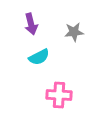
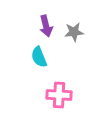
purple arrow: moved 15 px right, 2 px down
cyan semicircle: rotated 95 degrees clockwise
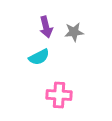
purple arrow: moved 1 px down
cyan semicircle: rotated 95 degrees counterclockwise
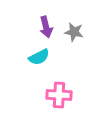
gray star: rotated 18 degrees clockwise
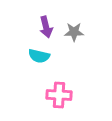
gray star: rotated 12 degrees counterclockwise
cyan semicircle: moved 1 px up; rotated 40 degrees clockwise
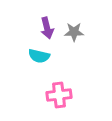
purple arrow: moved 1 px right, 1 px down
pink cross: rotated 10 degrees counterclockwise
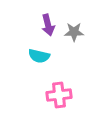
purple arrow: moved 1 px right, 3 px up
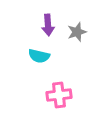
purple arrow: rotated 10 degrees clockwise
gray star: moved 3 px right; rotated 18 degrees counterclockwise
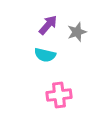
purple arrow: rotated 135 degrees counterclockwise
cyan semicircle: moved 6 px right, 1 px up
